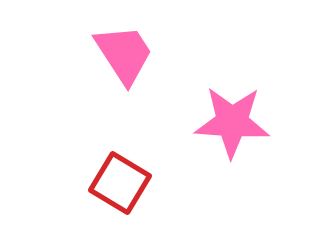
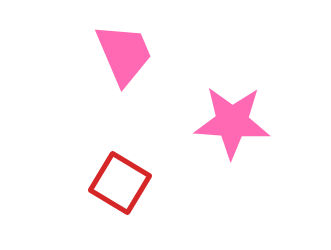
pink trapezoid: rotated 10 degrees clockwise
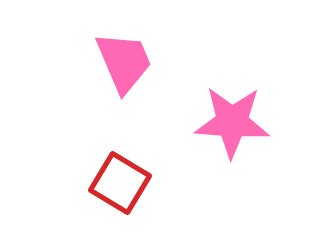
pink trapezoid: moved 8 px down
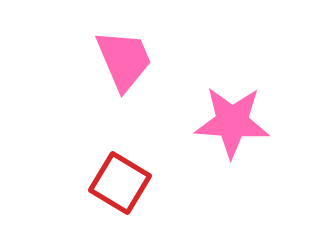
pink trapezoid: moved 2 px up
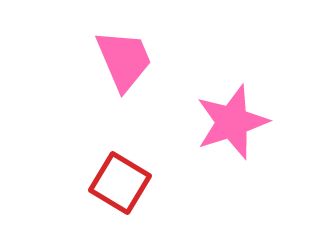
pink star: rotated 22 degrees counterclockwise
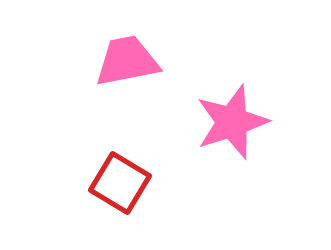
pink trapezoid: moved 3 px right, 1 px down; rotated 78 degrees counterclockwise
